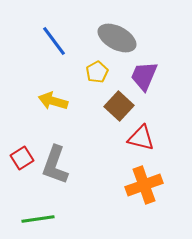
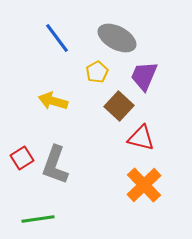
blue line: moved 3 px right, 3 px up
orange cross: rotated 24 degrees counterclockwise
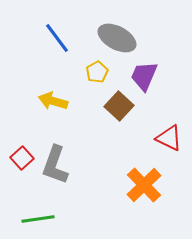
red triangle: moved 28 px right; rotated 12 degrees clockwise
red square: rotated 10 degrees counterclockwise
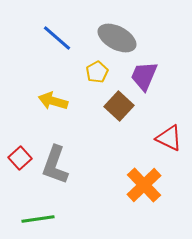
blue line: rotated 12 degrees counterclockwise
red square: moved 2 px left
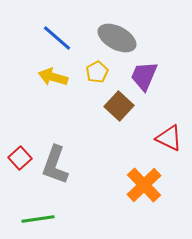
yellow arrow: moved 24 px up
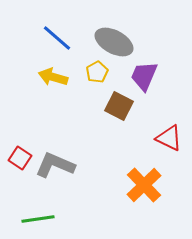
gray ellipse: moved 3 px left, 4 px down
brown square: rotated 16 degrees counterclockwise
red square: rotated 15 degrees counterclockwise
gray L-shape: rotated 93 degrees clockwise
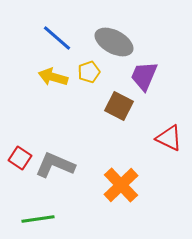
yellow pentagon: moved 8 px left; rotated 10 degrees clockwise
orange cross: moved 23 px left
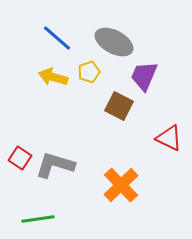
gray L-shape: rotated 6 degrees counterclockwise
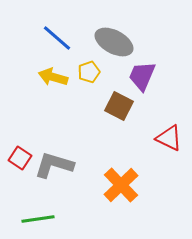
purple trapezoid: moved 2 px left
gray L-shape: moved 1 px left
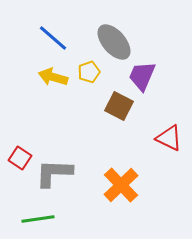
blue line: moved 4 px left
gray ellipse: rotated 21 degrees clockwise
gray L-shape: moved 8 px down; rotated 15 degrees counterclockwise
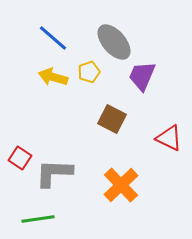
brown square: moved 7 px left, 13 px down
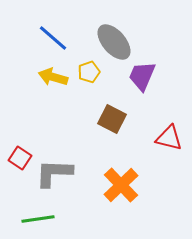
red triangle: rotated 12 degrees counterclockwise
